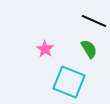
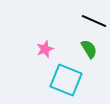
pink star: rotated 18 degrees clockwise
cyan square: moved 3 px left, 2 px up
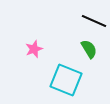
pink star: moved 11 px left
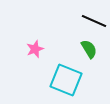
pink star: moved 1 px right
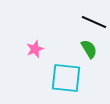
black line: moved 1 px down
cyan square: moved 2 px up; rotated 16 degrees counterclockwise
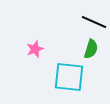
green semicircle: moved 2 px right; rotated 48 degrees clockwise
cyan square: moved 3 px right, 1 px up
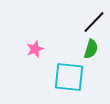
black line: rotated 70 degrees counterclockwise
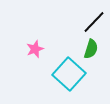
cyan square: moved 3 px up; rotated 36 degrees clockwise
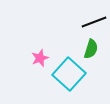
black line: rotated 25 degrees clockwise
pink star: moved 5 px right, 9 px down
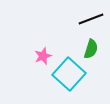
black line: moved 3 px left, 3 px up
pink star: moved 3 px right, 2 px up
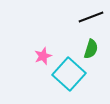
black line: moved 2 px up
